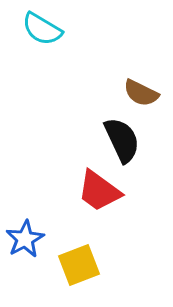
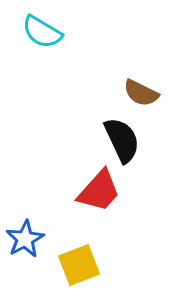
cyan semicircle: moved 3 px down
red trapezoid: rotated 84 degrees counterclockwise
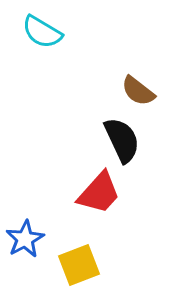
brown semicircle: moved 3 px left, 2 px up; rotated 12 degrees clockwise
red trapezoid: moved 2 px down
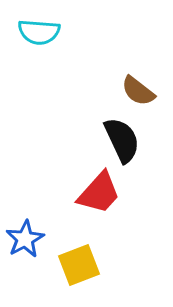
cyan semicircle: moved 3 px left; rotated 27 degrees counterclockwise
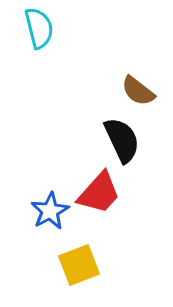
cyan semicircle: moved 4 px up; rotated 108 degrees counterclockwise
blue star: moved 25 px right, 28 px up
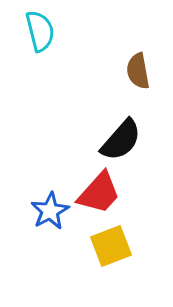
cyan semicircle: moved 1 px right, 3 px down
brown semicircle: moved 20 px up; rotated 42 degrees clockwise
black semicircle: moved 1 px left; rotated 66 degrees clockwise
yellow square: moved 32 px right, 19 px up
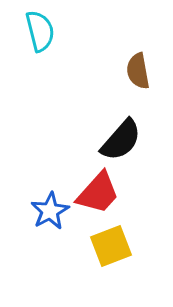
red trapezoid: moved 1 px left
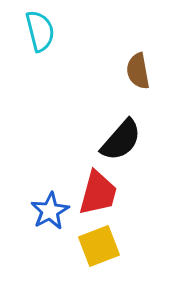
red trapezoid: rotated 27 degrees counterclockwise
yellow square: moved 12 px left
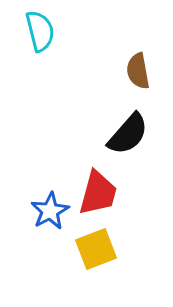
black semicircle: moved 7 px right, 6 px up
yellow square: moved 3 px left, 3 px down
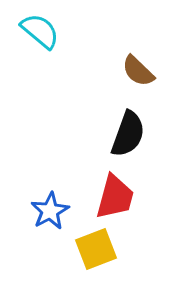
cyan semicircle: rotated 36 degrees counterclockwise
brown semicircle: rotated 36 degrees counterclockwise
black semicircle: rotated 21 degrees counterclockwise
red trapezoid: moved 17 px right, 4 px down
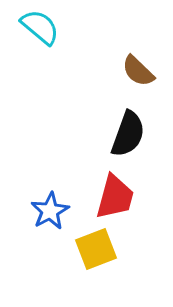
cyan semicircle: moved 4 px up
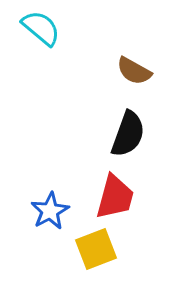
cyan semicircle: moved 1 px right, 1 px down
brown semicircle: moved 4 px left; rotated 15 degrees counterclockwise
